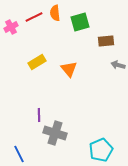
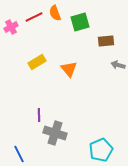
orange semicircle: rotated 14 degrees counterclockwise
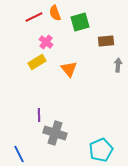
pink cross: moved 35 px right, 15 px down; rotated 24 degrees counterclockwise
gray arrow: rotated 80 degrees clockwise
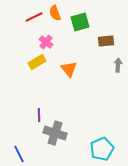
cyan pentagon: moved 1 px right, 1 px up
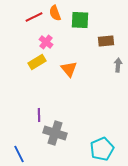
green square: moved 2 px up; rotated 18 degrees clockwise
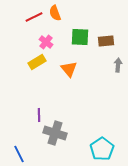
green square: moved 17 px down
cyan pentagon: rotated 10 degrees counterclockwise
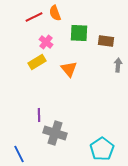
green square: moved 1 px left, 4 px up
brown rectangle: rotated 14 degrees clockwise
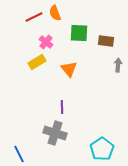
purple line: moved 23 px right, 8 px up
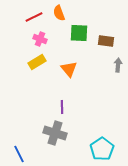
orange semicircle: moved 4 px right
pink cross: moved 6 px left, 3 px up; rotated 16 degrees counterclockwise
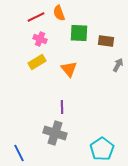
red line: moved 2 px right
gray arrow: rotated 24 degrees clockwise
blue line: moved 1 px up
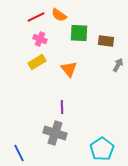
orange semicircle: moved 2 px down; rotated 35 degrees counterclockwise
